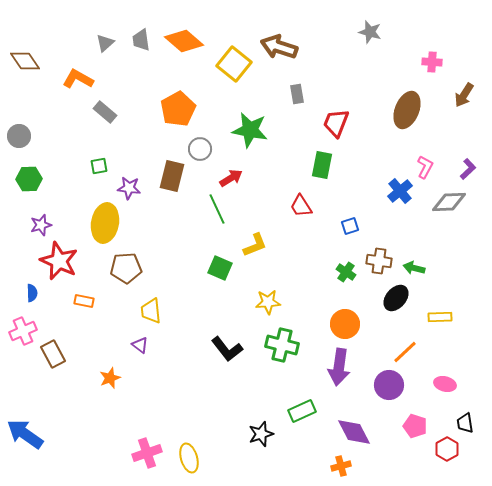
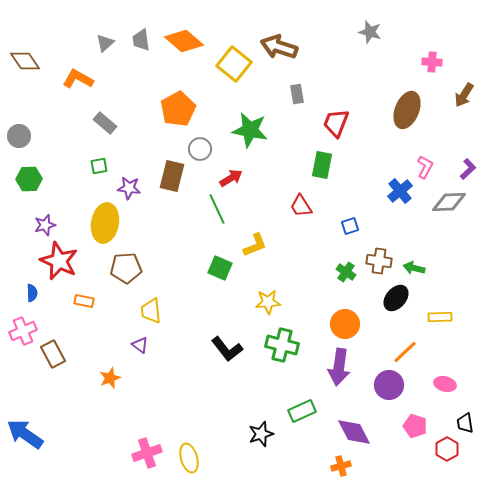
gray rectangle at (105, 112): moved 11 px down
purple star at (41, 225): moved 4 px right
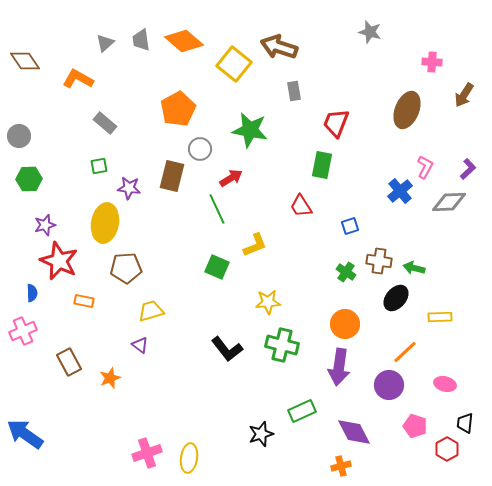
gray rectangle at (297, 94): moved 3 px left, 3 px up
green square at (220, 268): moved 3 px left, 1 px up
yellow trapezoid at (151, 311): rotated 80 degrees clockwise
brown rectangle at (53, 354): moved 16 px right, 8 px down
black trapezoid at (465, 423): rotated 15 degrees clockwise
yellow ellipse at (189, 458): rotated 24 degrees clockwise
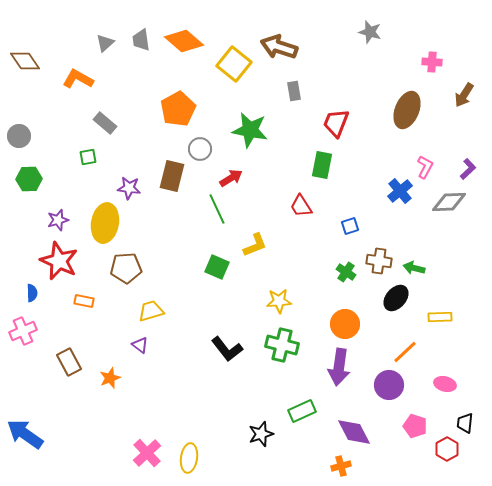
green square at (99, 166): moved 11 px left, 9 px up
purple star at (45, 225): moved 13 px right, 5 px up
yellow star at (268, 302): moved 11 px right, 1 px up
pink cross at (147, 453): rotated 24 degrees counterclockwise
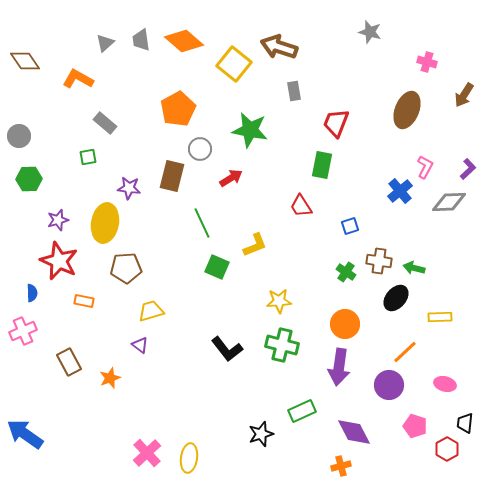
pink cross at (432, 62): moved 5 px left; rotated 12 degrees clockwise
green line at (217, 209): moved 15 px left, 14 px down
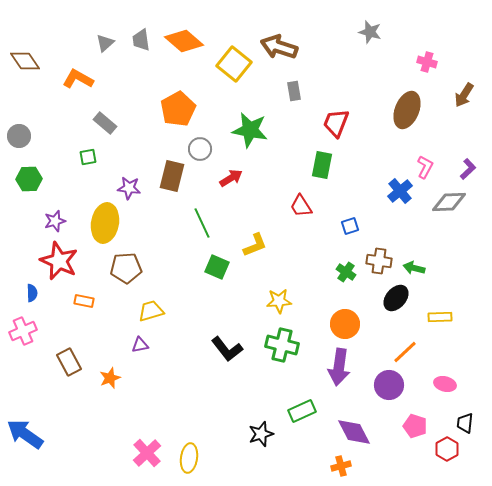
purple star at (58, 220): moved 3 px left, 1 px down
purple triangle at (140, 345): rotated 48 degrees counterclockwise
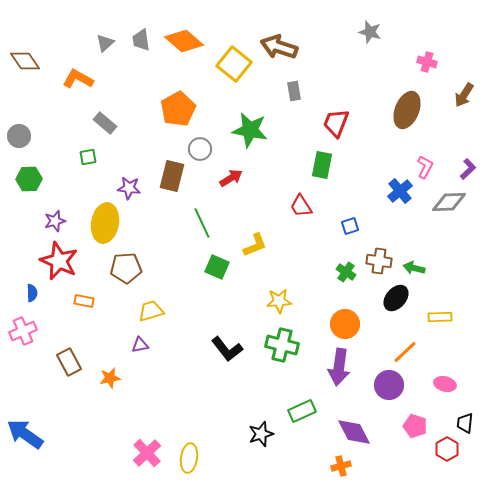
orange star at (110, 378): rotated 10 degrees clockwise
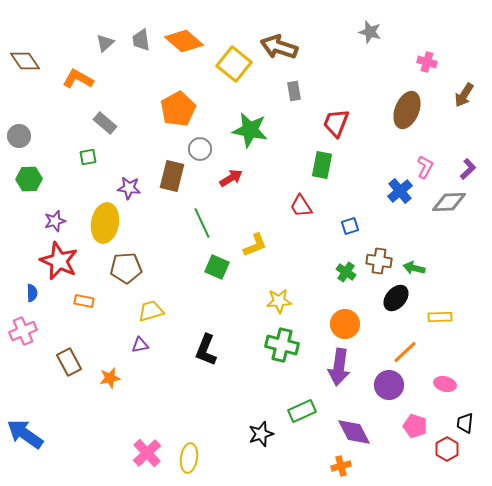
black L-shape at (227, 349): moved 21 px left, 1 px down; rotated 60 degrees clockwise
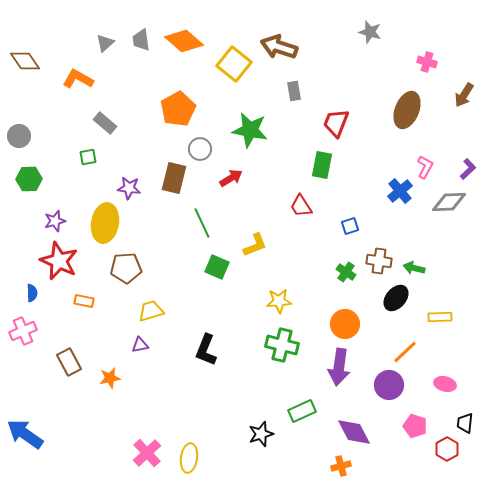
brown rectangle at (172, 176): moved 2 px right, 2 px down
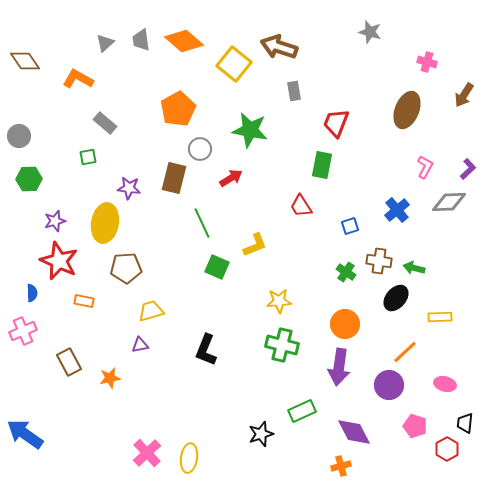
blue cross at (400, 191): moved 3 px left, 19 px down
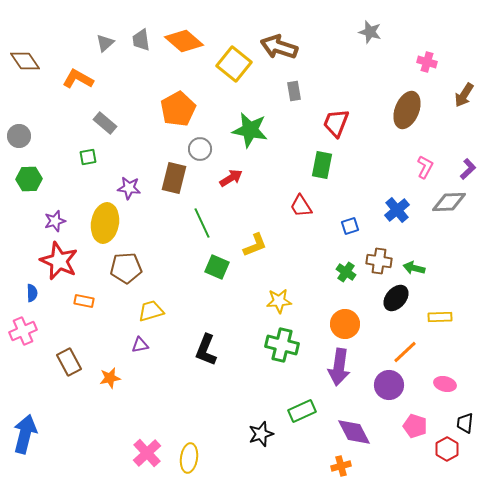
blue arrow at (25, 434): rotated 69 degrees clockwise
